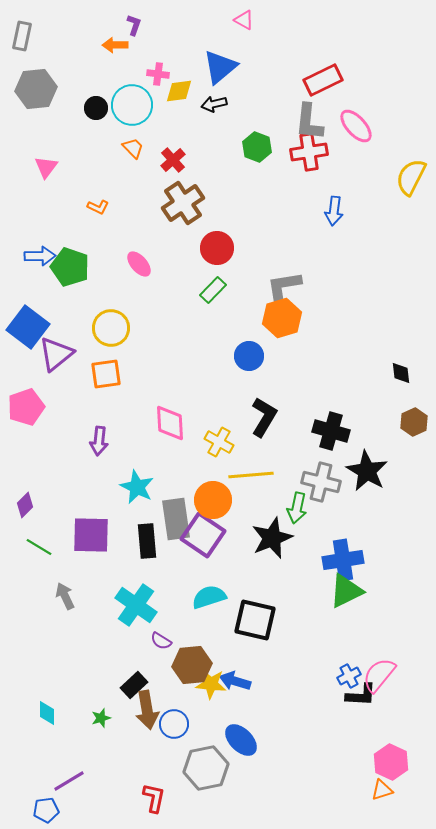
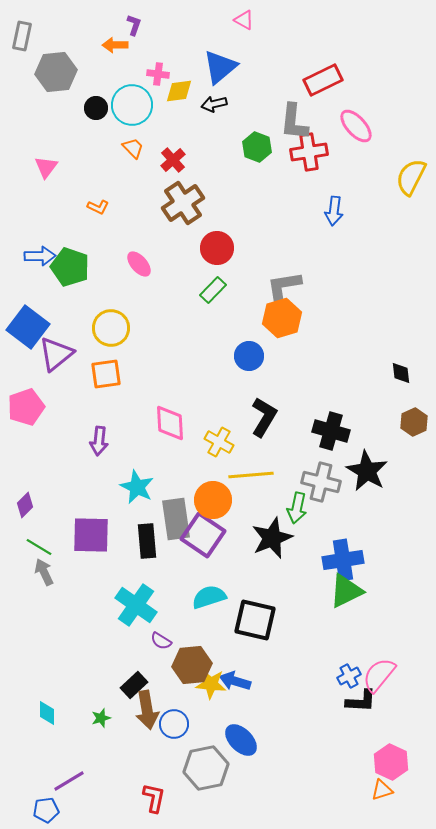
gray hexagon at (36, 89): moved 20 px right, 17 px up
gray L-shape at (309, 122): moved 15 px left
gray arrow at (65, 596): moved 21 px left, 24 px up
black L-shape at (361, 695): moved 6 px down
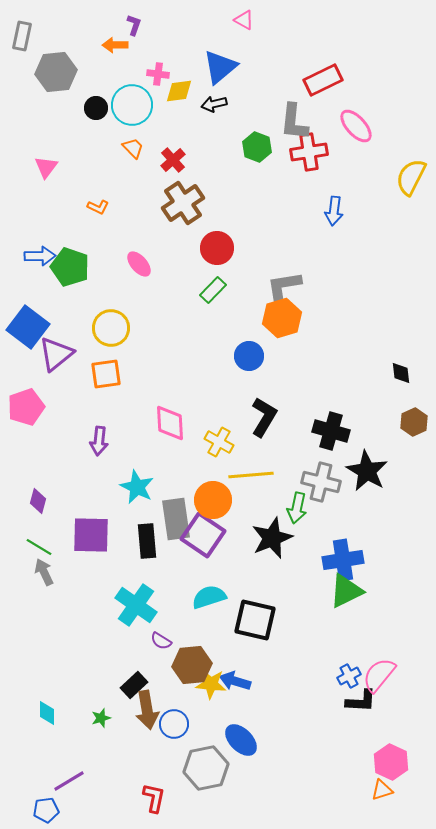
purple diamond at (25, 505): moved 13 px right, 4 px up; rotated 30 degrees counterclockwise
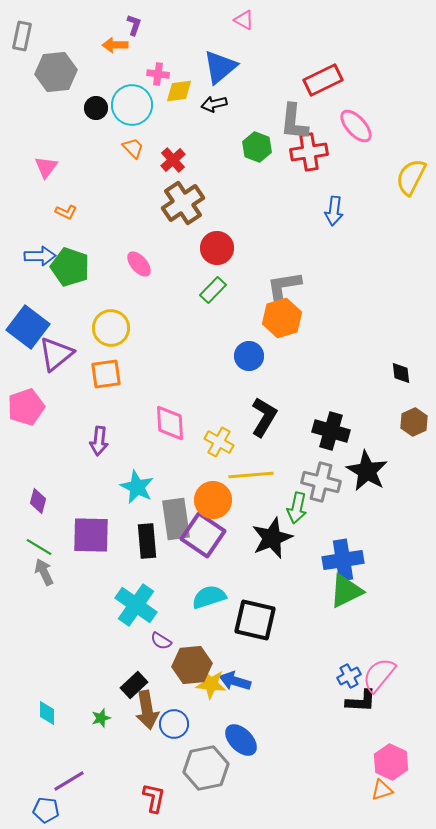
orange L-shape at (98, 207): moved 32 px left, 5 px down
blue pentagon at (46, 810): rotated 15 degrees clockwise
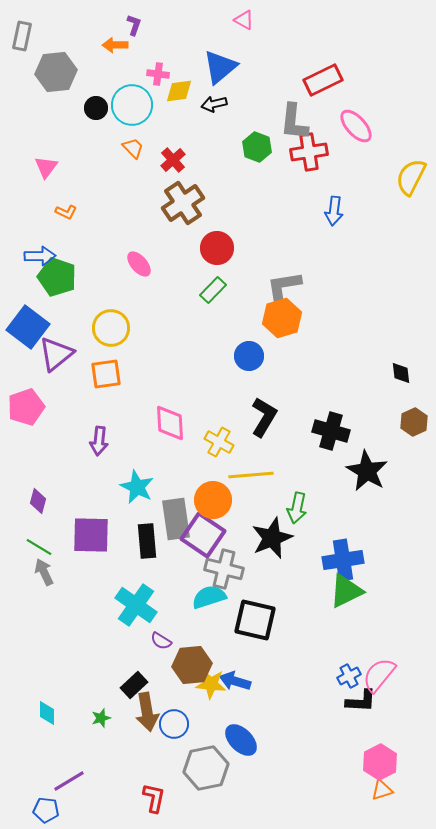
green pentagon at (70, 267): moved 13 px left, 10 px down
gray cross at (321, 482): moved 97 px left, 87 px down
brown arrow at (147, 710): moved 2 px down
pink hexagon at (391, 762): moved 11 px left; rotated 8 degrees clockwise
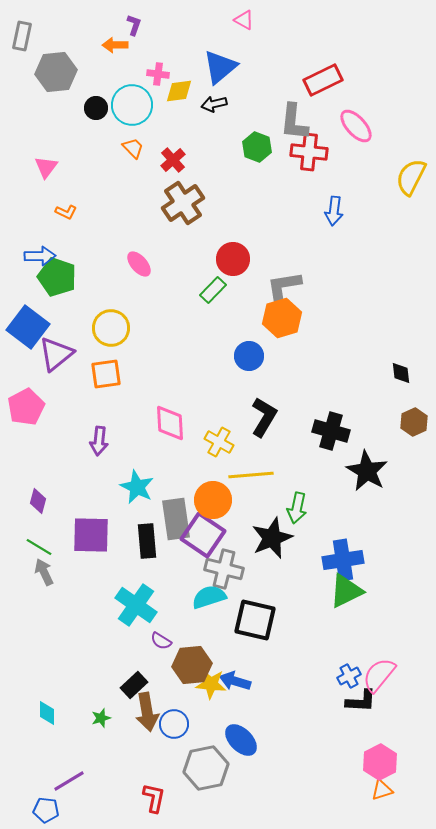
red cross at (309, 152): rotated 15 degrees clockwise
red circle at (217, 248): moved 16 px right, 11 px down
pink pentagon at (26, 407): rotated 9 degrees counterclockwise
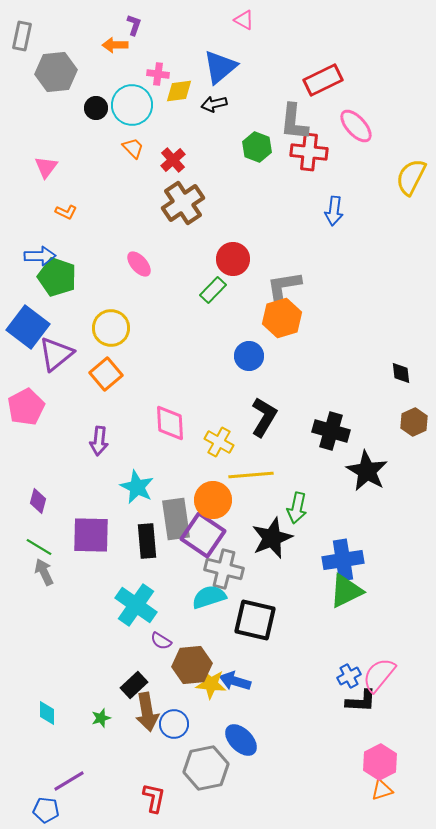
orange square at (106, 374): rotated 32 degrees counterclockwise
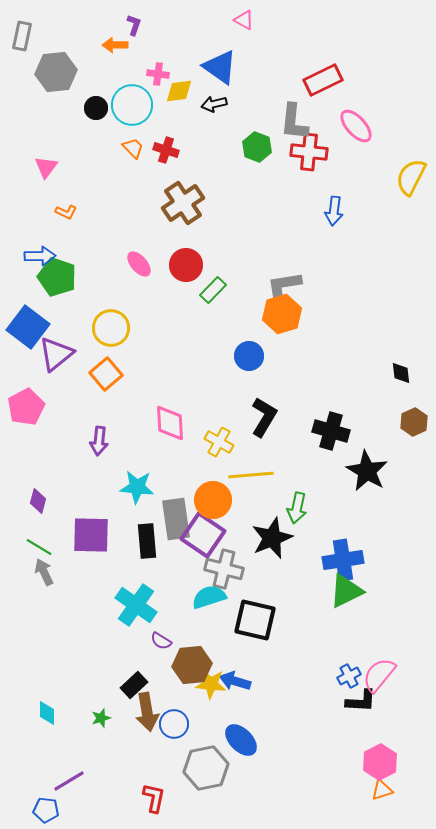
blue triangle at (220, 67): rotated 45 degrees counterclockwise
red cross at (173, 160): moved 7 px left, 10 px up; rotated 30 degrees counterclockwise
red circle at (233, 259): moved 47 px left, 6 px down
orange hexagon at (282, 318): moved 4 px up
cyan star at (137, 487): rotated 20 degrees counterclockwise
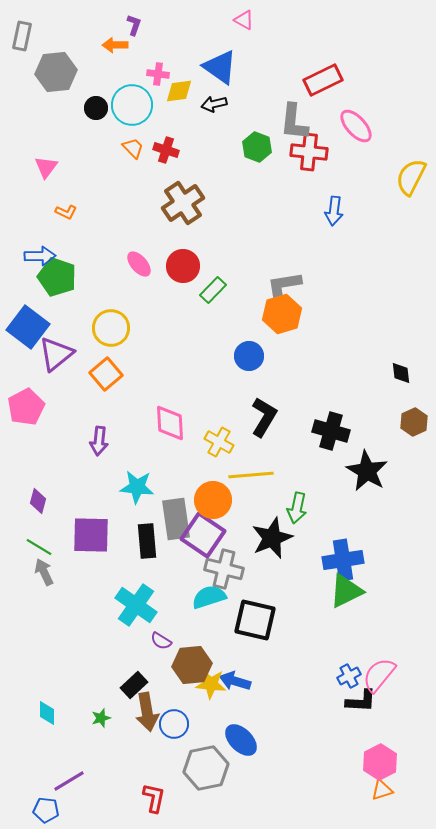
red circle at (186, 265): moved 3 px left, 1 px down
